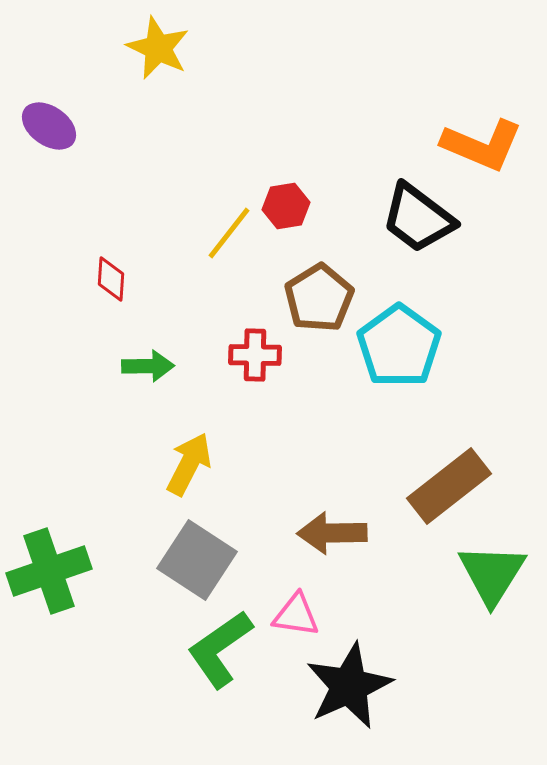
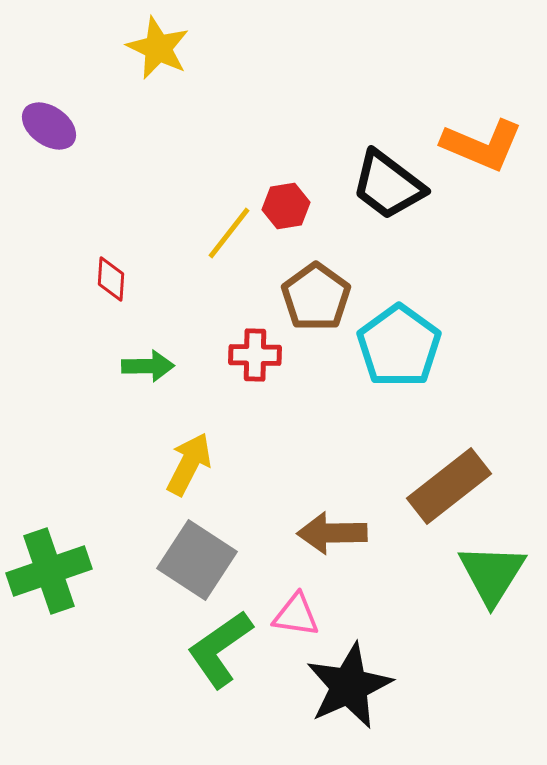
black trapezoid: moved 30 px left, 33 px up
brown pentagon: moved 3 px left, 1 px up; rotated 4 degrees counterclockwise
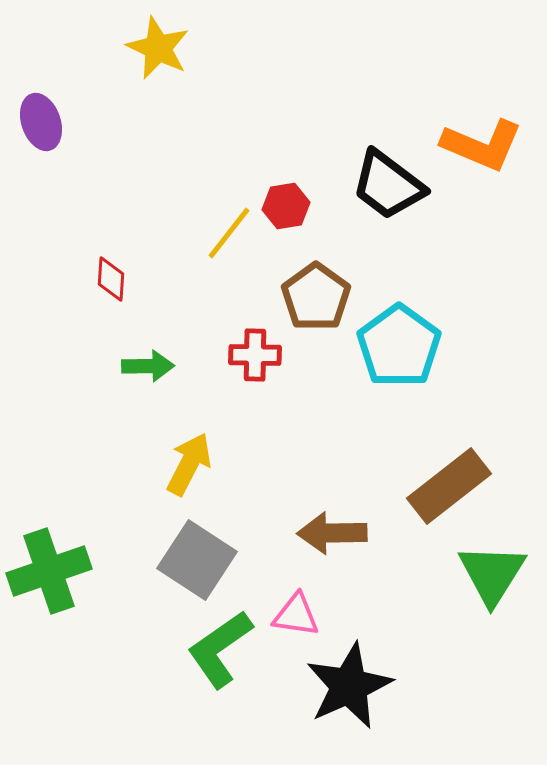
purple ellipse: moved 8 px left, 4 px up; rotated 36 degrees clockwise
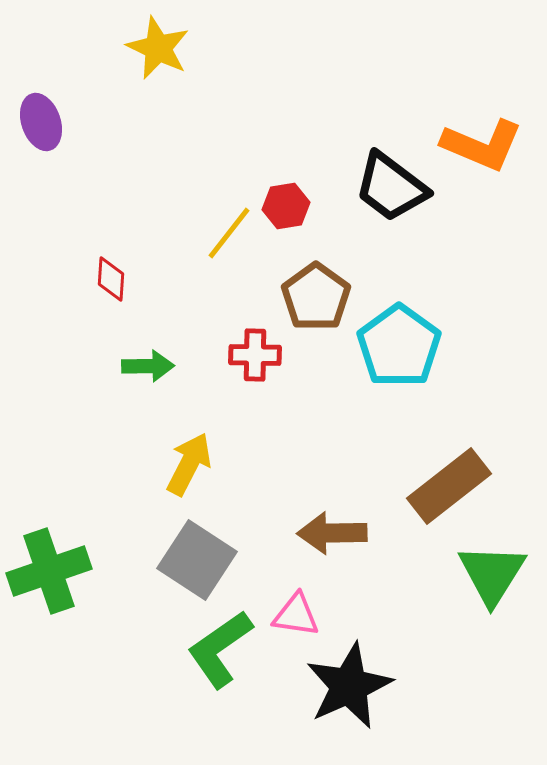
black trapezoid: moved 3 px right, 2 px down
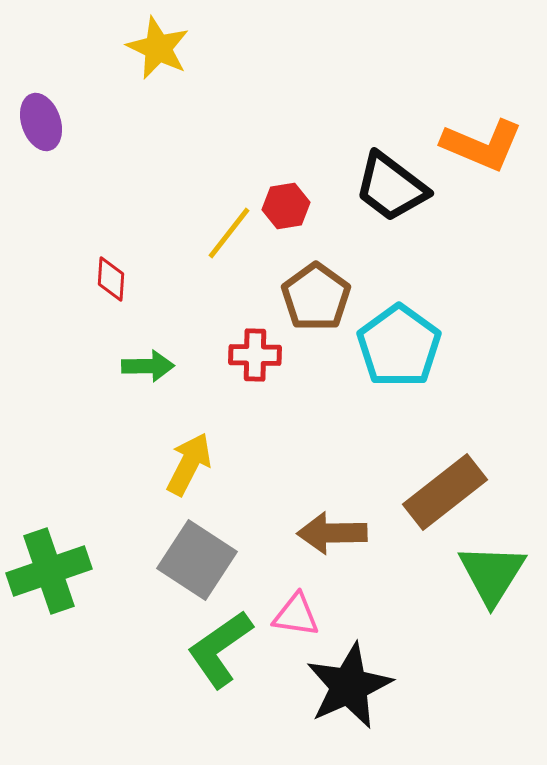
brown rectangle: moved 4 px left, 6 px down
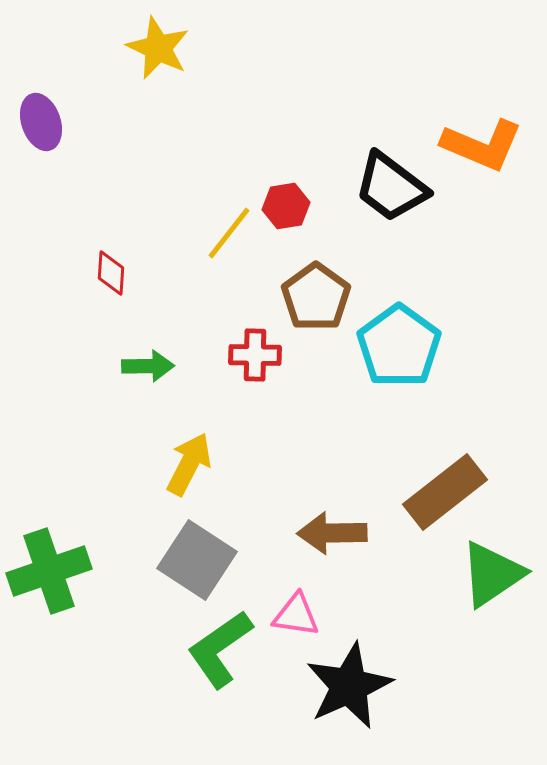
red diamond: moved 6 px up
green triangle: rotated 24 degrees clockwise
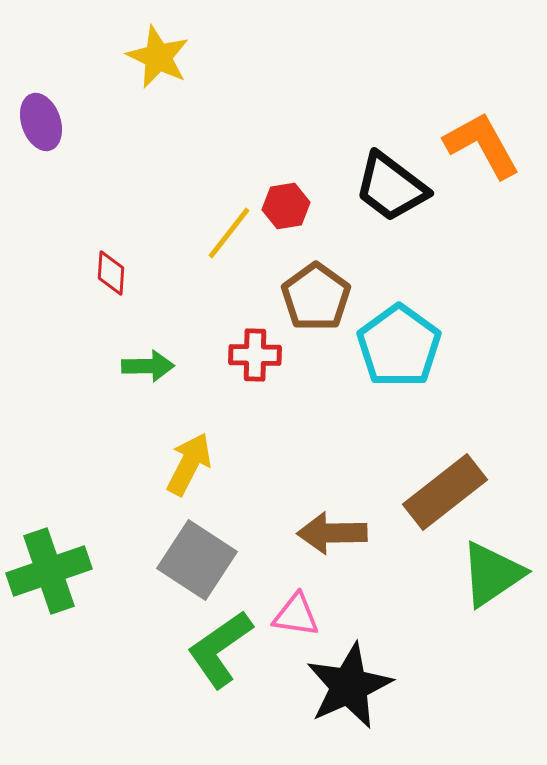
yellow star: moved 9 px down
orange L-shape: rotated 142 degrees counterclockwise
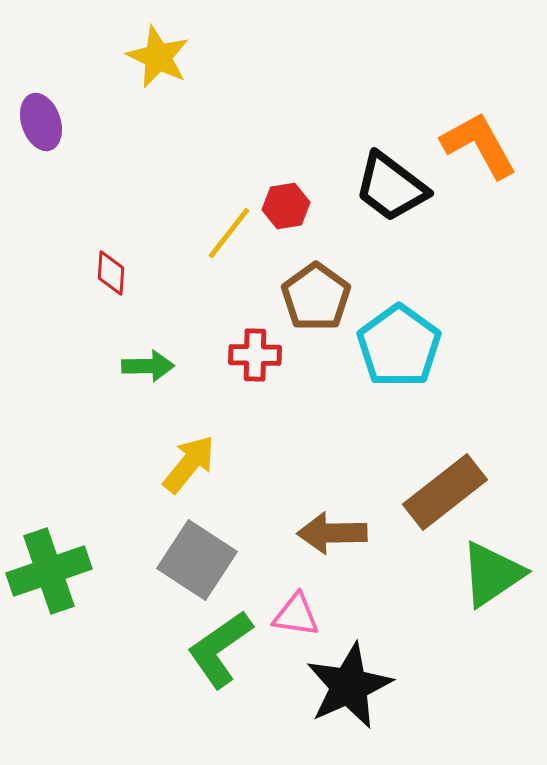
orange L-shape: moved 3 px left
yellow arrow: rotated 12 degrees clockwise
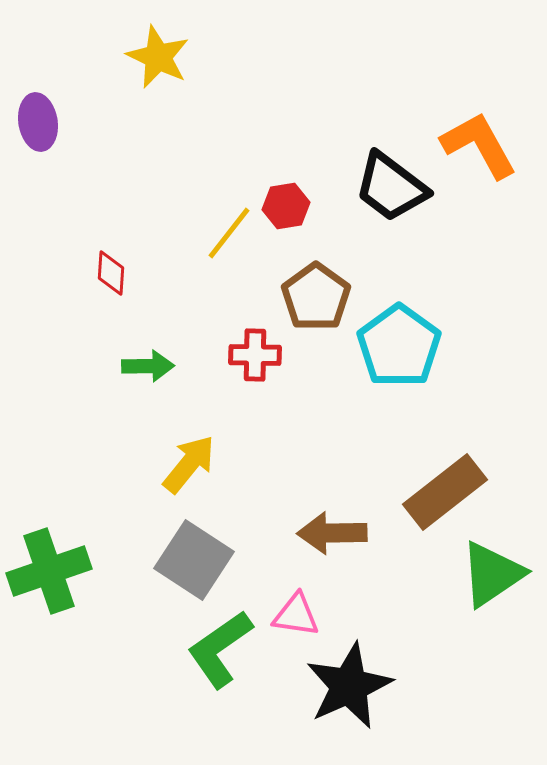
purple ellipse: moved 3 px left; rotated 10 degrees clockwise
gray square: moved 3 px left
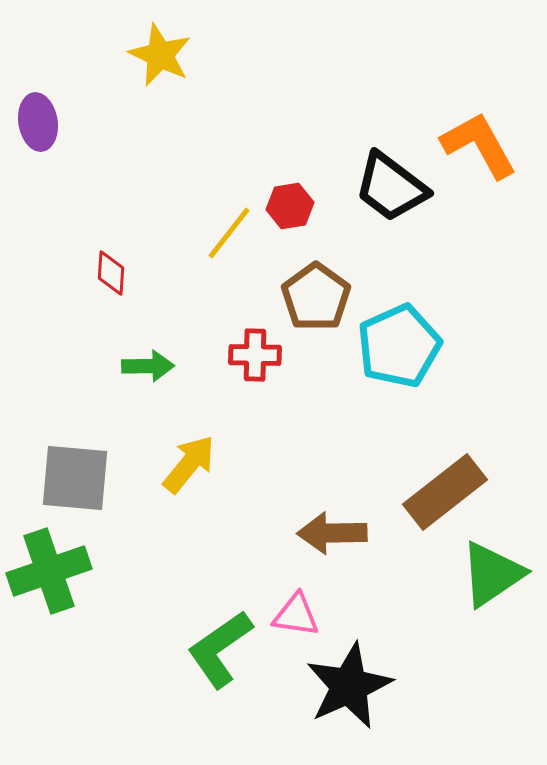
yellow star: moved 2 px right, 2 px up
red hexagon: moved 4 px right
cyan pentagon: rotated 12 degrees clockwise
gray square: moved 119 px left, 82 px up; rotated 28 degrees counterclockwise
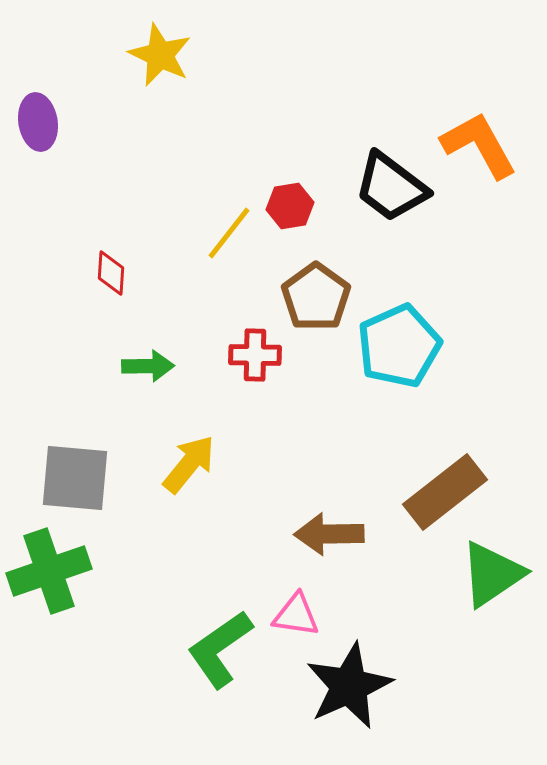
brown arrow: moved 3 px left, 1 px down
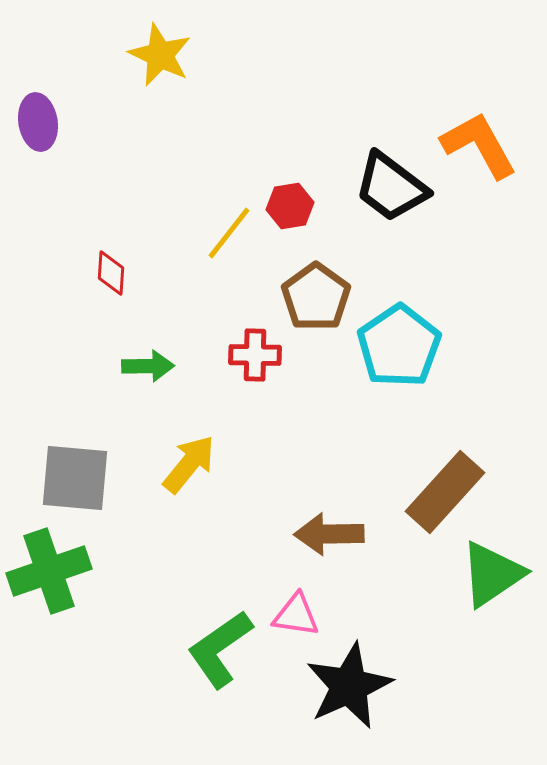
cyan pentagon: rotated 10 degrees counterclockwise
brown rectangle: rotated 10 degrees counterclockwise
